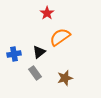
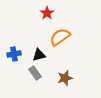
black triangle: moved 3 px down; rotated 24 degrees clockwise
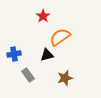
red star: moved 4 px left, 3 px down
black triangle: moved 8 px right
gray rectangle: moved 7 px left, 2 px down
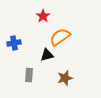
blue cross: moved 11 px up
gray rectangle: moved 1 px right; rotated 40 degrees clockwise
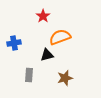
orange semicircle: rotated 15 degrees clockwise
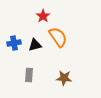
orange semicircle: moved 2 px left; rotated 75 degrees clockwise
black triangle: moved 12 px left, 10 px up
brown star: moved 1 px left; rotated 21 degrees clockwise
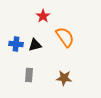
orange semicircle: moved 7 px right
blue cross: moved 2 px right, 1 px down; rotated 16 degrees clockwise
